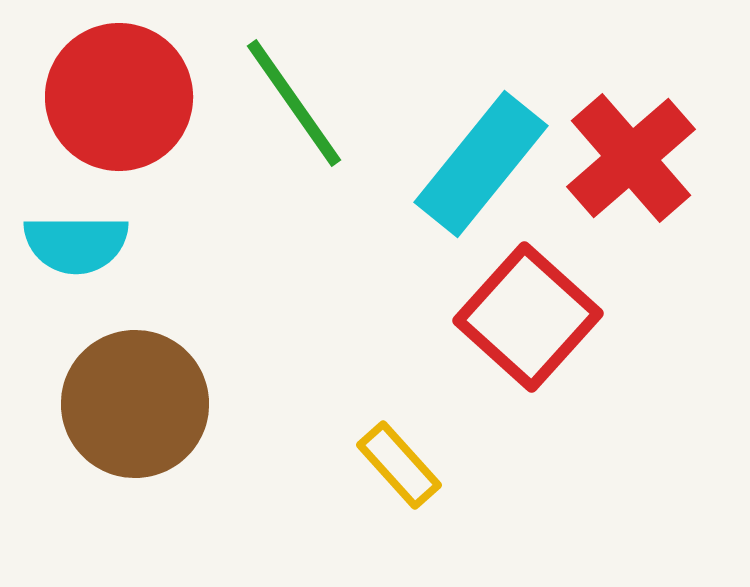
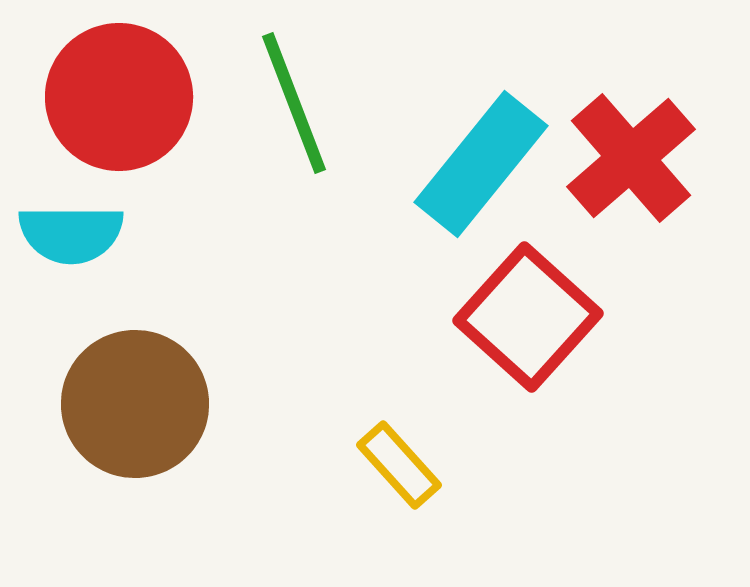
green line: rotated 14 degrees clockwise
cyan semicircle: moved 5 px left, 10 px up
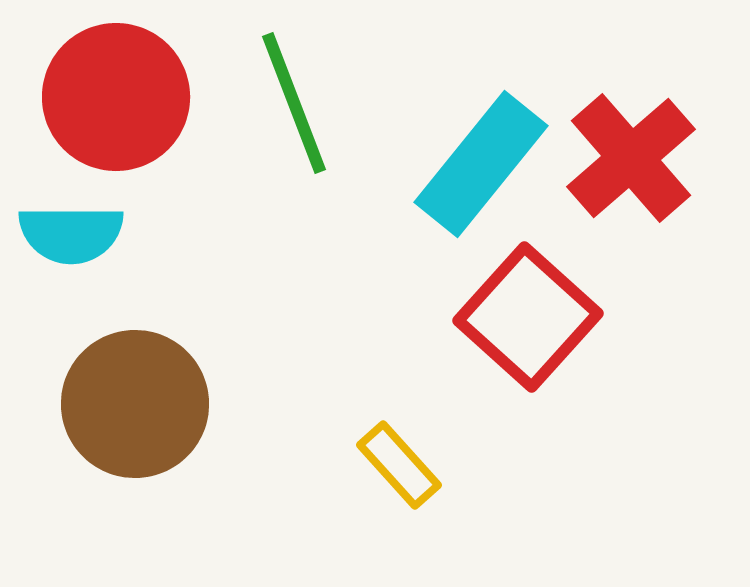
red circle: moved 3 px left
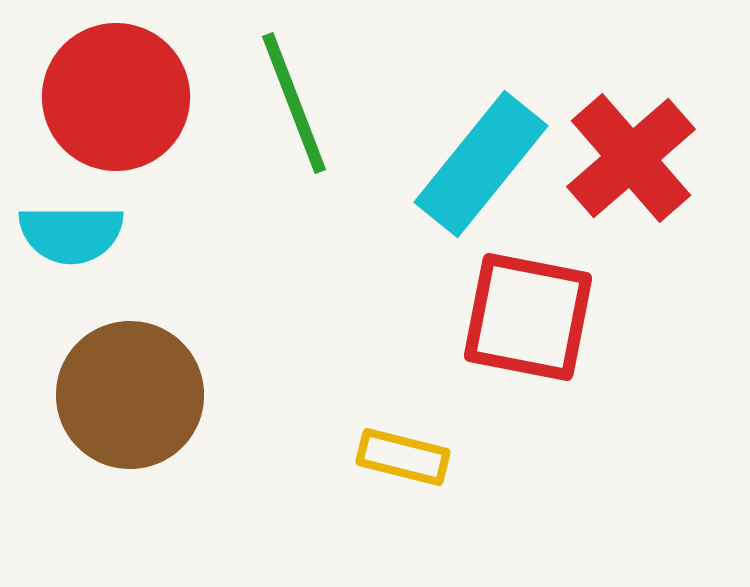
red square: rotated 31 degrees counterclockwise
brown circle: moved 5 px left, 9 px up
yellow rectangle: moved 4 px right, 8 px up; rotated 34 degrees counterclockwise
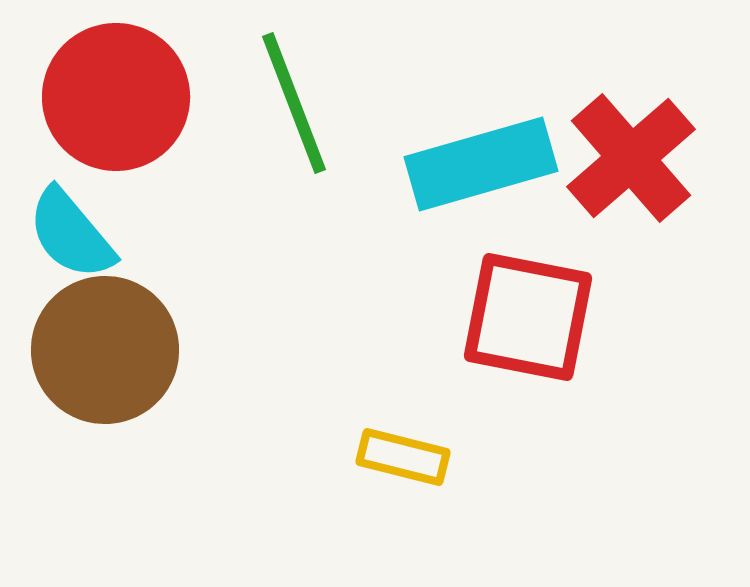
cyan rectangle: rotated 35 degrees clockwise
cyan semicircle: rotated 50 degrees clockwise
brown circle: moved 25 px left, 45 px up
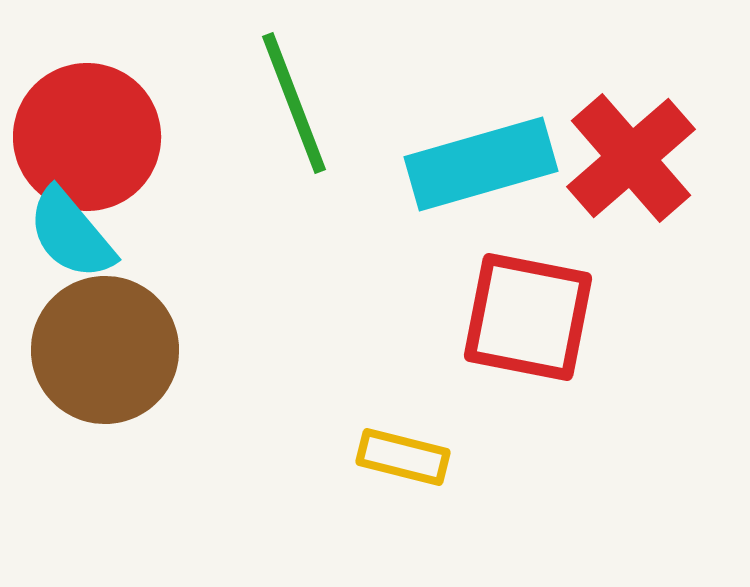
red circle: moved 29 px left, 40 px down
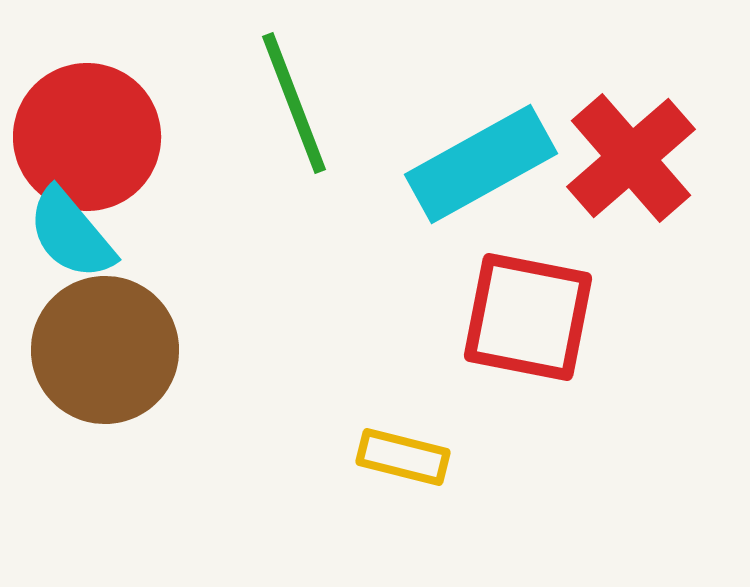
cyan rectangle: rotated 13 degrees counterclockwise
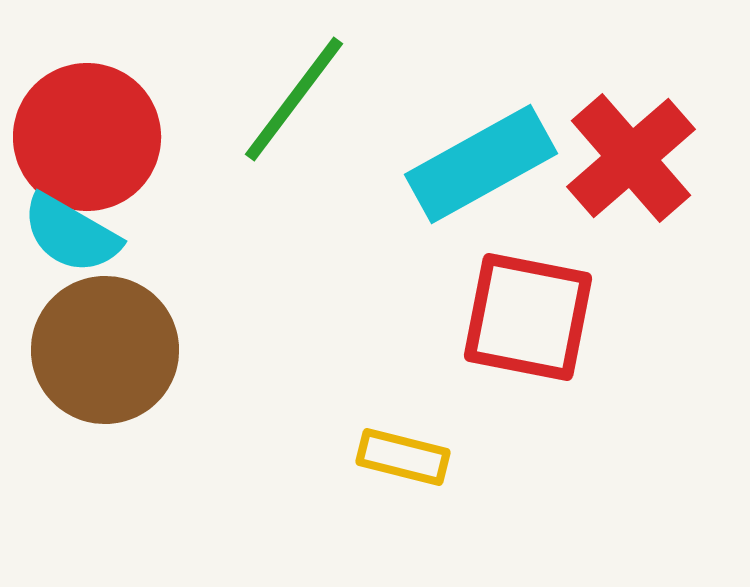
green line: moved 4 px up; rotated 58 degrees clockwise
cyan semicircle: rotated 20 degrees counterclockwise
